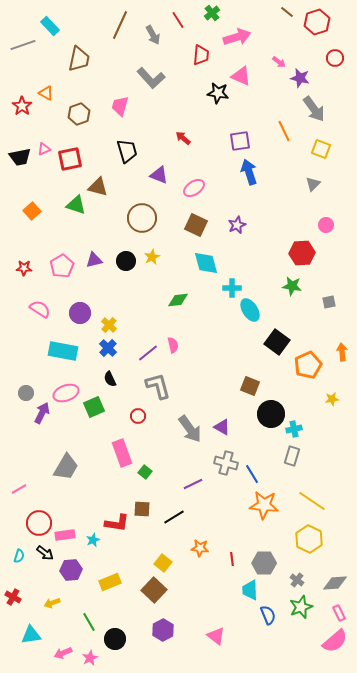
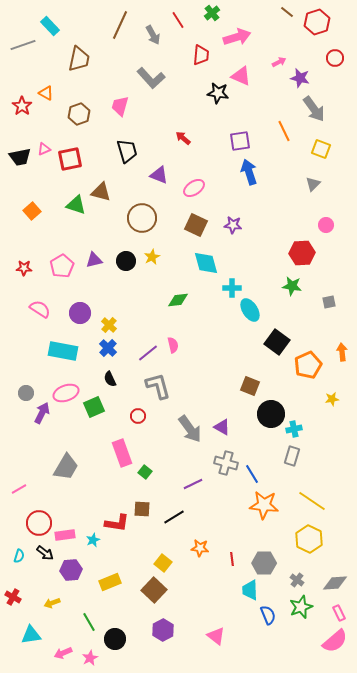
pink arrow at (279, 62): rotated 64 degrees counterclockwise
brown triangle at (98, 187): moved 3 px right, 5 px down
purple star at (237, 225): moved 4 px left; rotated 30 degrees clockwise
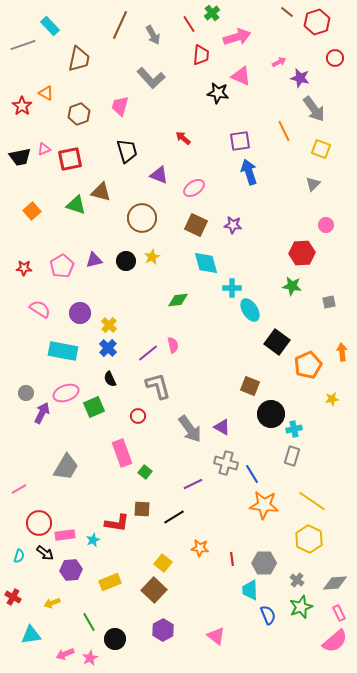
red line at (178, 20): moved 11 px right, 4 px down
pink arrow at (63, 653): moved 2 px right, 1 px down
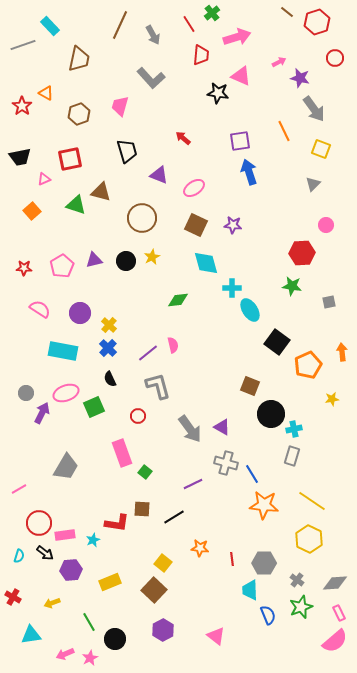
pink triangle at (44, 149): moved 30 px down
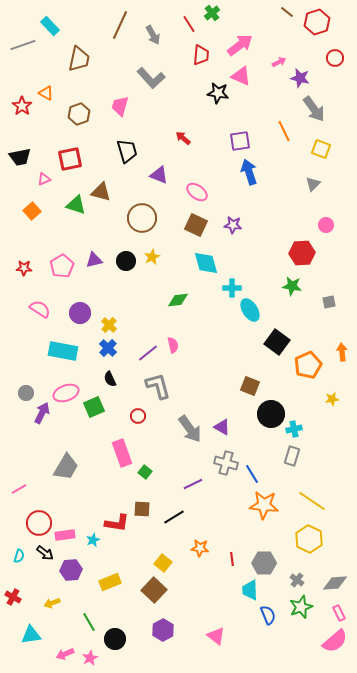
pink arrow at (237, 37): moved 3 px right, 8 px down; rotated 20 degrees counterclockwise
pink ellipse at (194, 188): moved 3 px right, 4 px down; rotated 70 degrees clockwise
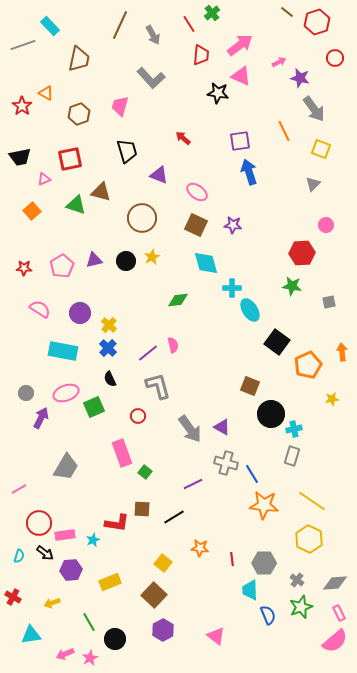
purple arrow at (42, 413): moved 1 px left, 5 px down
brown square at (154, 590): moved 5 px down
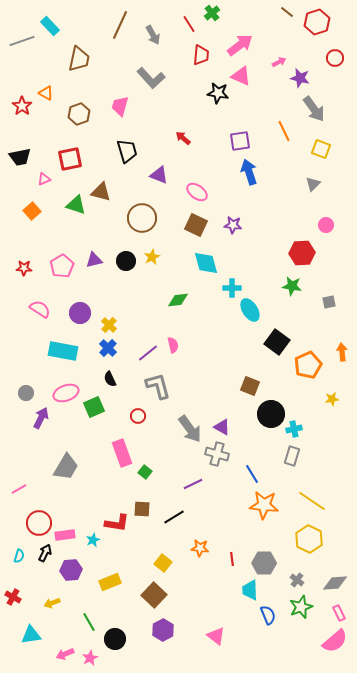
gray line at (23, 45): moved 1 px left, 4 px up
gray cross at (226, 463): moved 9 px left, 9 px up
black arrow at (45, 553): rotated 102 degrees counterclockwise
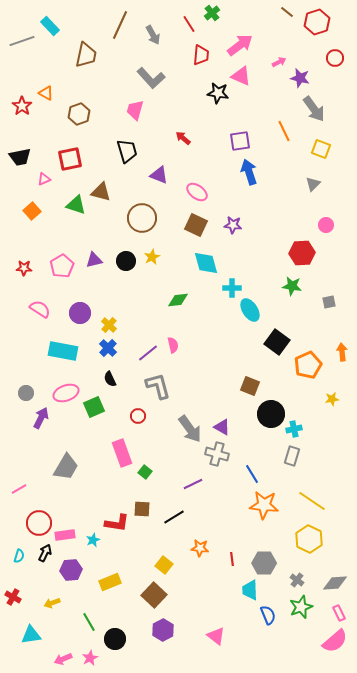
brown trapezoid at (79, 59): moved 7 px right, 4 px up
pink trapezoid at (120, 106): moved 15 px right, 4 px down
yellow square at (163, 563): moved 1 px right, 2 px down
pink arrow at (65, 654): moved 2 px left, 5 px down
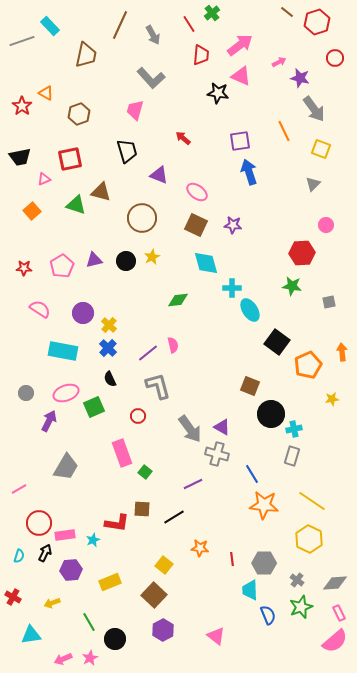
purple circle at (80, 313): moved 3 px right
purple arrow at (41, 418): moved 8 px right, 3 px down
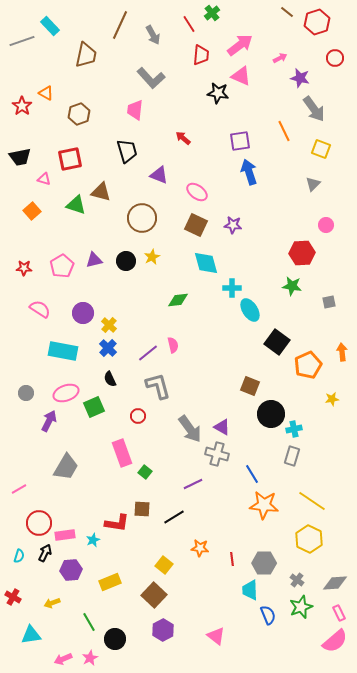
pink arrow at (279, 62): moved 1 px right, 4 px up
pink trapezoid at (135, 110): rotated 10 degrees counterclockwise
pink triangle at (44, 179): rotated 40 degrees clockwise
